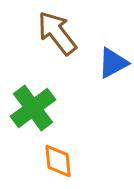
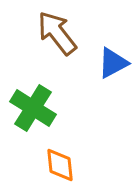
green cross: rotated 21 degrees counterclockwise
orange diamond: moved 2 px right, 4 px down
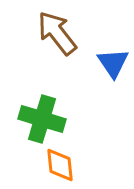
blue triangle: rotated 36 degrees counterclockwise
green cross: moved 9 px right, 11 px down; rotated 15 degrees counterclockwise
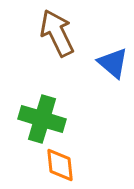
brown arrow: rotated 12 degrees clockwise
blue triangle: rotated 16 degrees counterclockwise
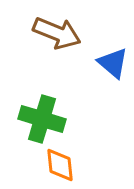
brown arrow: rotated 138 degrees clockwise
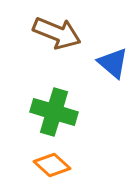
green cross: moved 12 px right, 7 px up
orange diamond: moved 8 px left; rotated 42 degrees counterclockwise
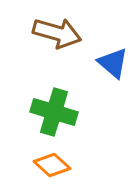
brown arrow: rotated 6 degrees counterclockwise
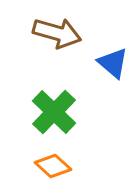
green cross: rotated 27 degrees clockwise
orange diamond: moved 1 px right, 1 px down
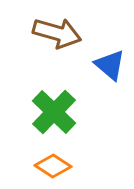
blue triangle: moved 3 px left, 2 px down
orange diamond: rotated 9 degrees counterclockwise
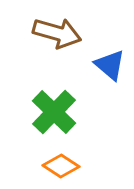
orange diamond: moved 8 px right
